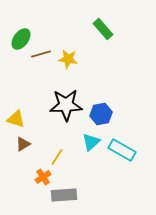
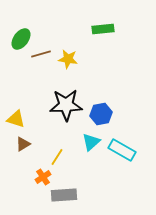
green rectangle: rotated 55 degrees counterclockwise
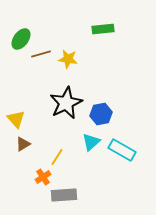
black star: moved 2 px up; rotated 24 degrees counterclockwise
yellow triangle: rotated 30 degrees clockwise
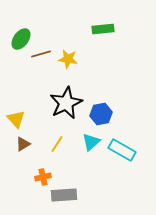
yellow line: moved 13 px up
orange cross: rotated 21 degrees clockwise
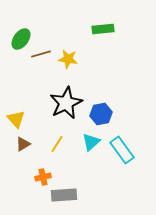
cyan rectangle: rotated 24 degrees clockwise
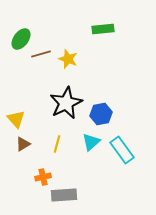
yellow star: rotated 12 degrees clockwise
yellow line: rotated 18 degrees counterclockwise
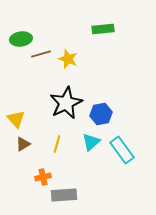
green ellipse: rotated 45 degrees clockwise
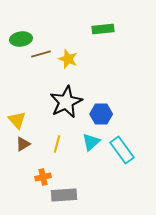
black star: moved 1 px up
blue hexagon: rotated 10 degrees clockwise
yellow triangle: moved 1 px right, 1 px down
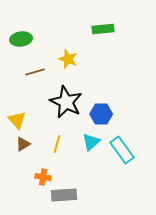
brown line: moved 6 px left, 18 px down
black star: rotated 20 degrees counterclockwise
orange cross: rotated 21 degrees clockwise
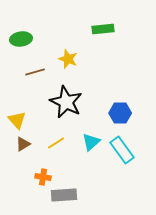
blue hexagon: moved 19 px right, 1 px up
yellow line: moved 1 px left, 1 px up; rotated 42 degrees clockwise
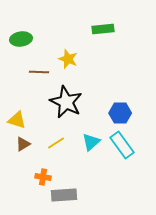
brown line: moved 4 px right; rotated 18 degrees clockwise
yellow triangle: rotated 30 degrees counterclockwise
cyan rectangle: moved 5 px up
